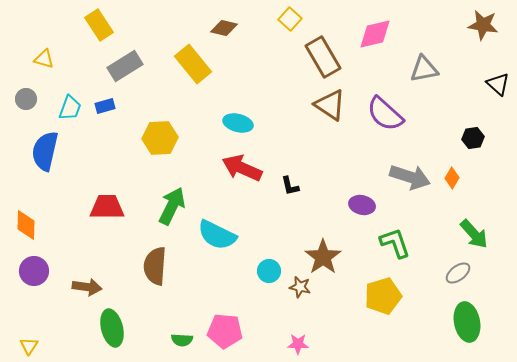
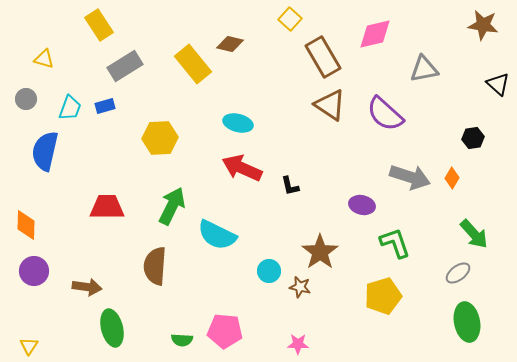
brown diamond at (224, 28): moved 6 px right, 16 px down
brown star at (323, 257): moved 3 px left, 5 px up
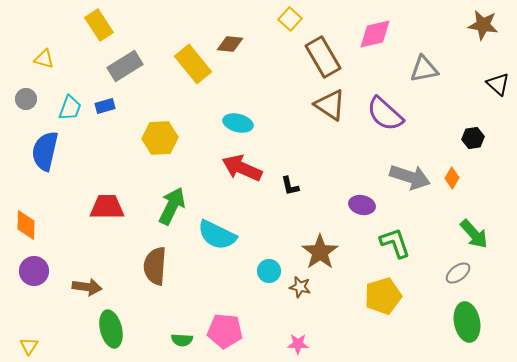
brown diamond at (230, 44): rotated 8 degrees counterclockwise
green ellipse at (112, 328): moved 1 px left, 1 px down
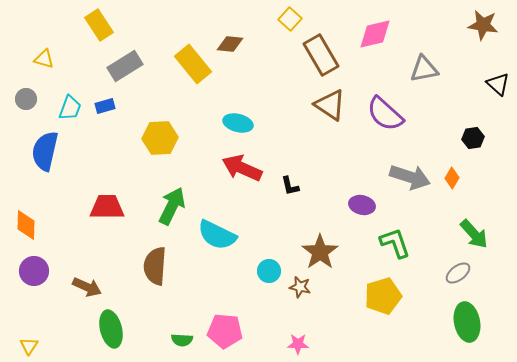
brown rectangle at (323, 57): moved 2 px left, 2 px up
brown arrow at (87, 287): rotated 16 degrees clockwise
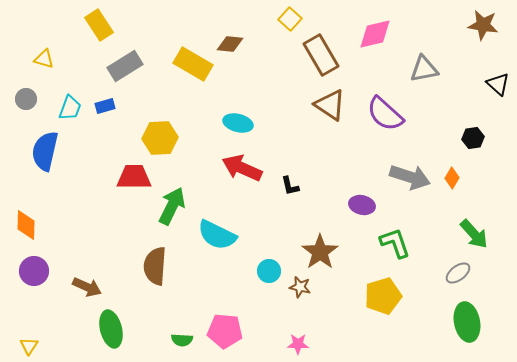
yellow rectangle at (193, 64): rotated 21 degrees counterclockwise
red trapezoid at (107, 207): moved 27 px right, 30 px up
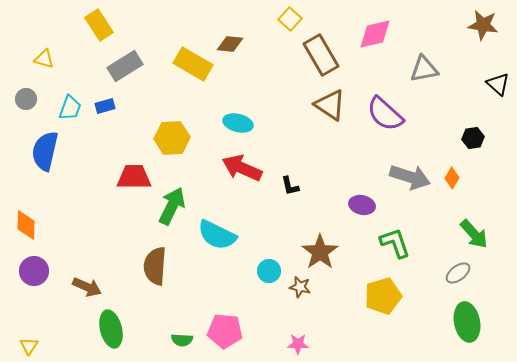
yellow hexagon at (160, 138): moved 12 px right
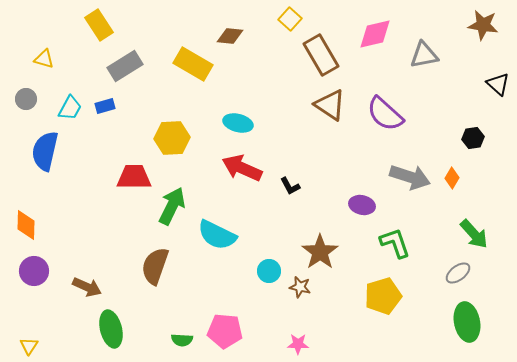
brown diamond at (230, 44): moved 8 px up
gray triangle at (424, 69): moved 14 px up
cyan trapezoid at (70, 108): rotated 8 degrees clockwise
black L-shape at (290, 186): rotated 15 degrees counterclockwise
brown semicircle at (155, 266): rotated 15 degrees clockwise
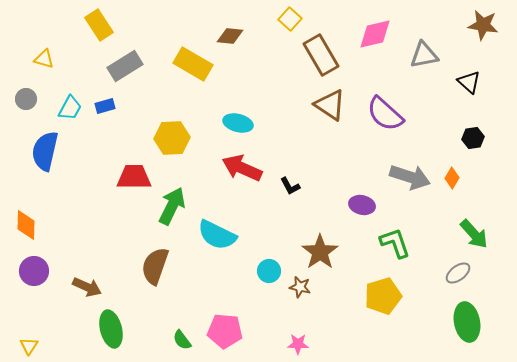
black triangle at (498, 84): moved 29 px left, 2 px up
green semicircle at (182, 340): rotated 50 degrees clockwise
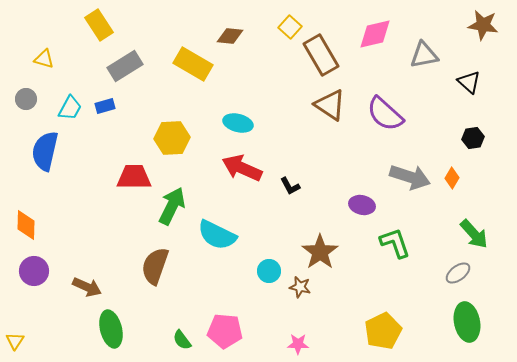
yellow square at (290, 19): moved 8 px down
yellow pentagon at (383, 296): moved 35 px down; rotated 9 degrees counterclockwise
yellow triangle at (29, 346): moved 14 px left, 5 px up
